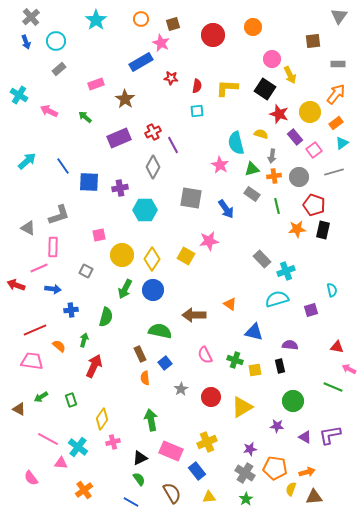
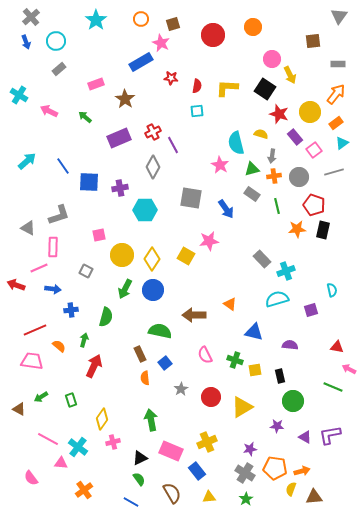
black rectangle at (280, 366): moved 10 px down
orange arrow at (307, 472): moved 5 px left, 1 px up
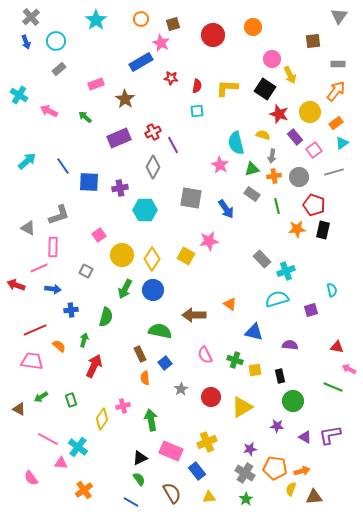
orange arrow at (336, 94): moved 3 px up
yellow semicircle at (261, 134): moved 2 px right, 1 px down
pink square at (99, 235): rotated 24 degrees counterclockwise
pink cross at (113, 442): moved 10 px right, 36 px up
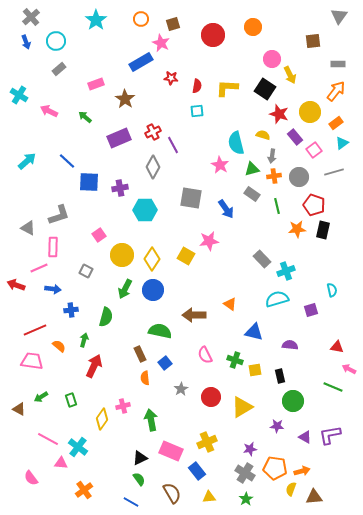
blue line at (63, 166): moved 4 px right, 5 px up; rotated 12 degrees counterclockwise
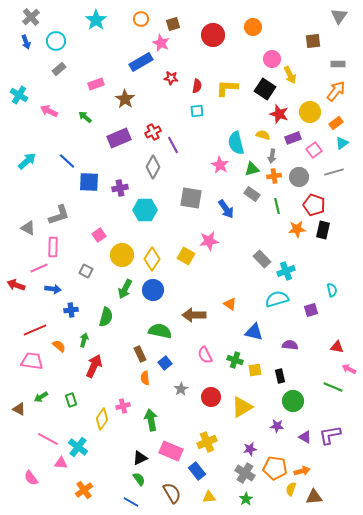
purple rectangle at (295, 137): moved 2 px left, 1 px down; rotated 70 degrees counterclockwise
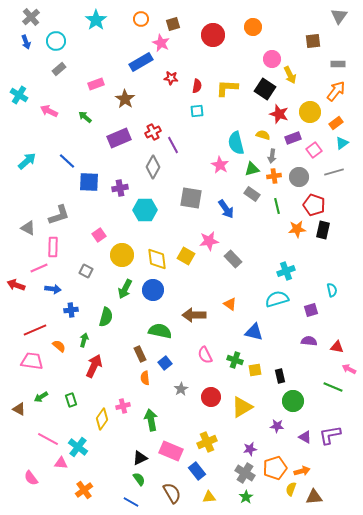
yellow diamond at (152, 259): moved 5 px right; rotated 40 degrees counterclockwise
gray rectangle at (262, 259): moved 29 px left
purple semicircle at (290, 345): moved 19 px right, 4 px up
orange pentagon at (275, 468): rotated 25 degrees counterclockwise
green star at (246, 499): moved 2 px up
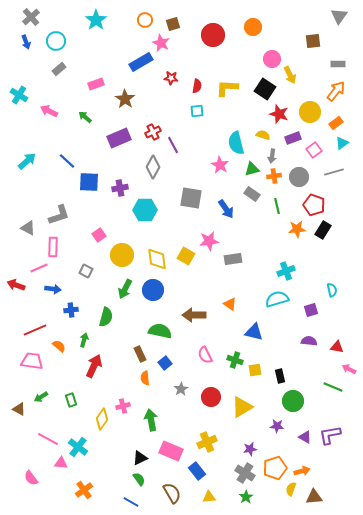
orange circle at (141, 19): moved 4 px right, 1 px down
black rectangle at (323, 230): rotated 18 degrees clockwise
gray rectangle at (233, 259): rotated 54 degrees counterclockwise
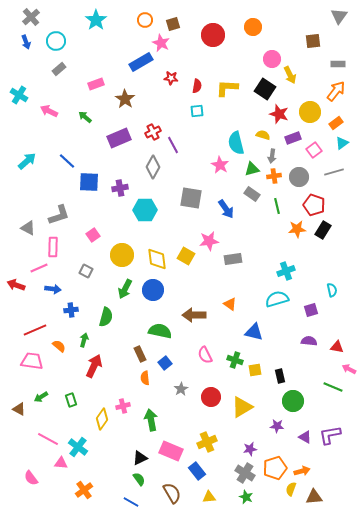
pink square at (99, 235): moved 6 px left
green star at (246, 497): rotated 16 degrees counterclockwise
